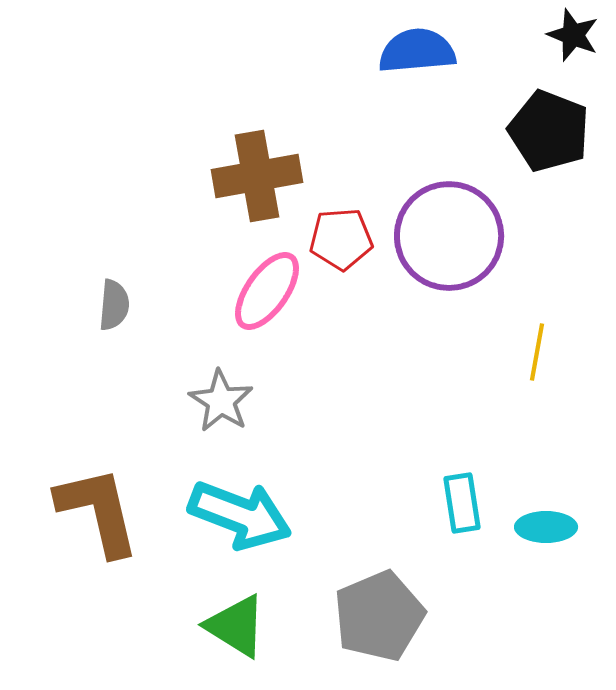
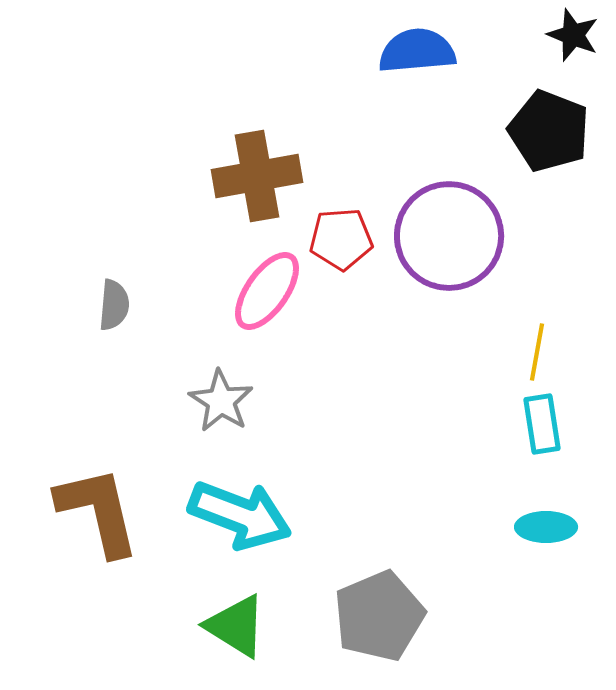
cyan rectangle: moved 80 px right, 79 px up
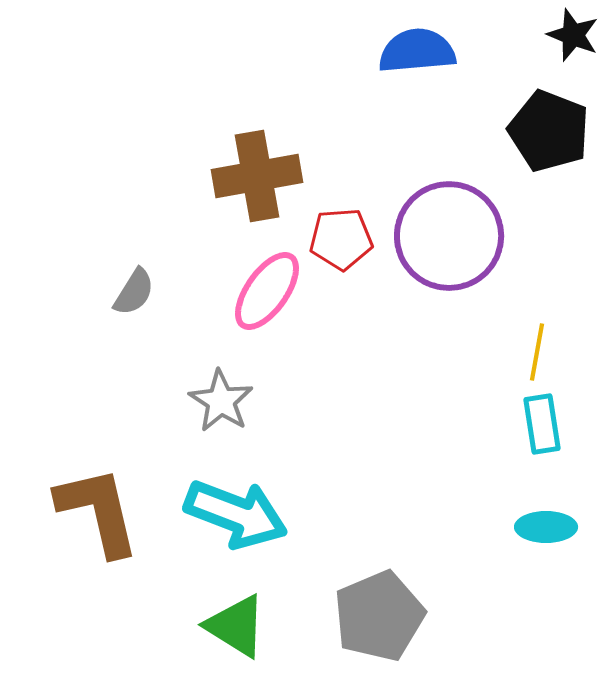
gray semicircle: moved 20 px right, 13 px up; rotated 27 degrees clockwise
cyan arrow: moved 4 px left, 1 px up
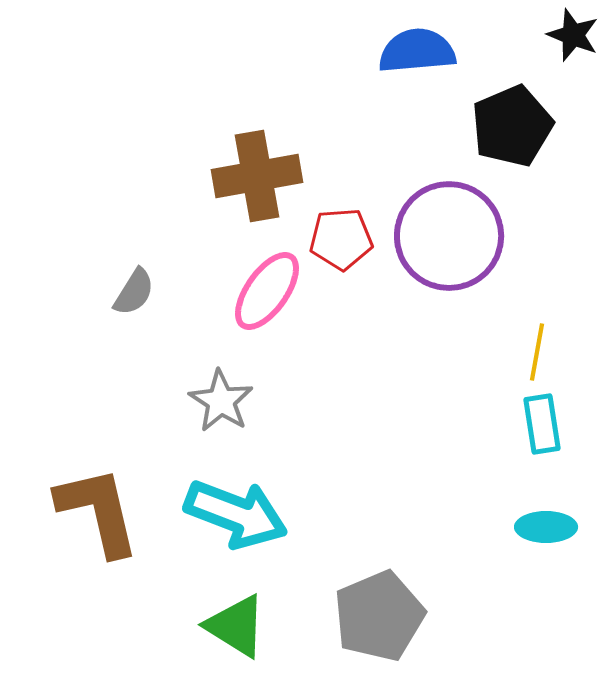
black pentagon: moved 37 px left, 5 px up; rotated 28 degrees clockwise
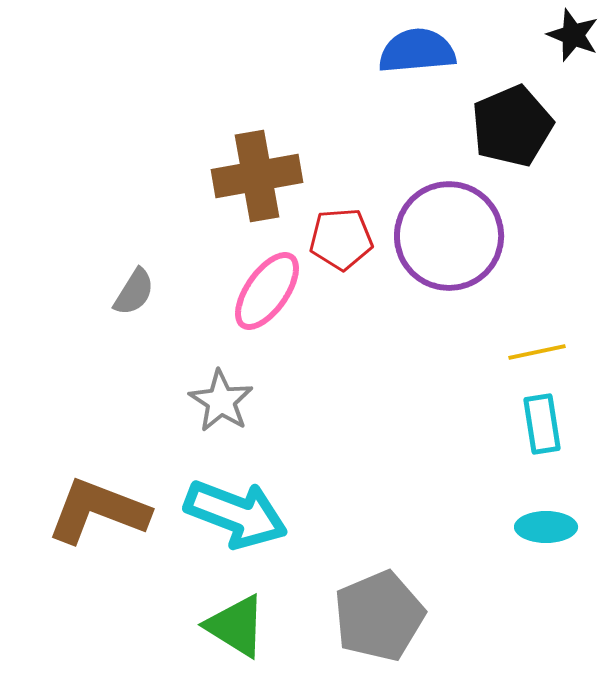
yellow line: rotated 68 degrees clockwise
brown L-shape: rotated 56 degrees counterclockwise
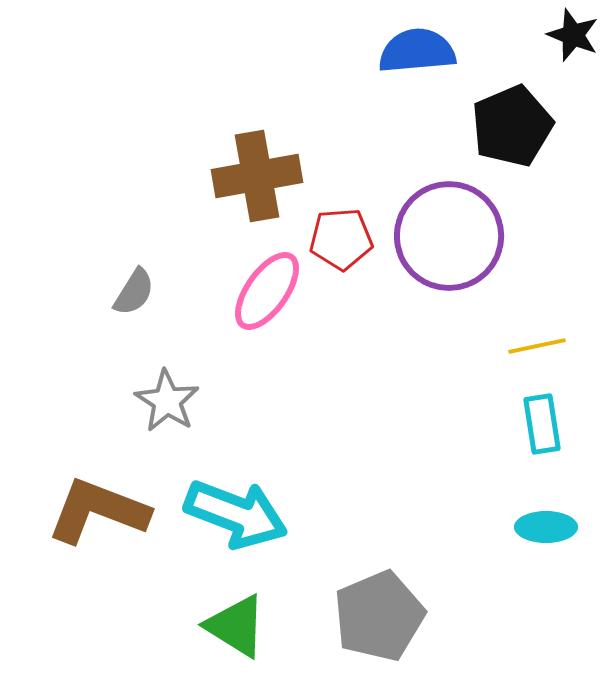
yellow line: moved 6 px up
gray star: moved 54 px left
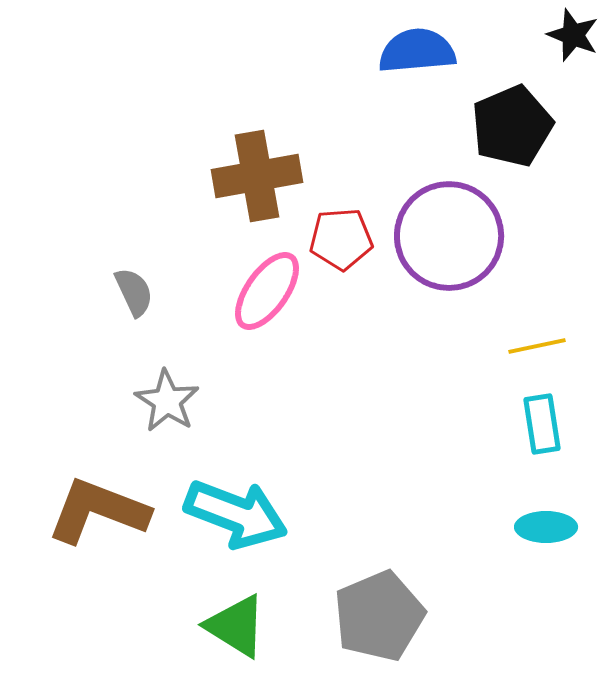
gray semicircle: rotated 57 degrees counterclockwise
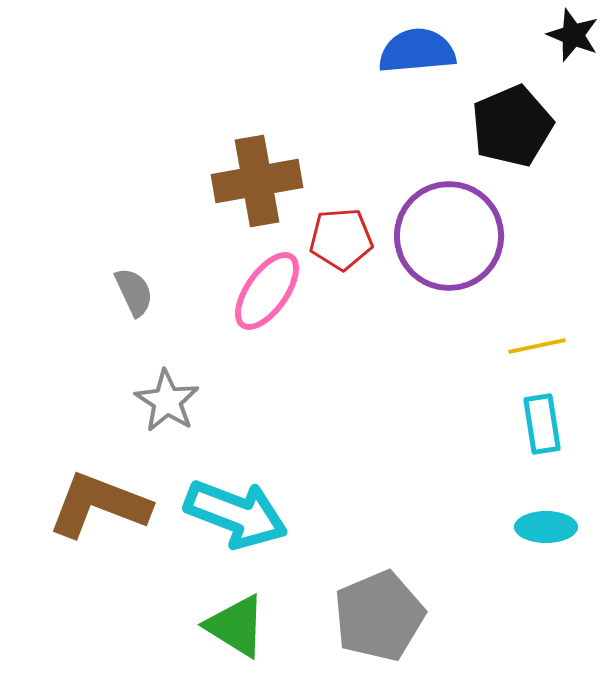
brown cross: moved 5 px down
brown L-shape: moved 1 px right, 6 px up
